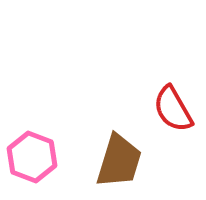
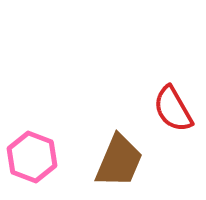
brown trapezoid: rotated 6 degrees clockwise
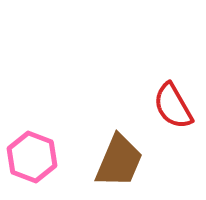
red semicircle: moved 3 px up
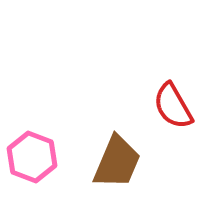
brown trapezoid: moved 2 px left, 1 px down
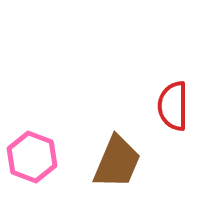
red semicircle: rotated 30 degrees clockwise
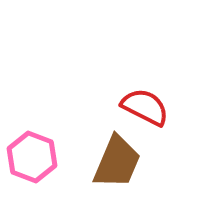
red semicircle: moved 28 px left, 1 px down; rotated 117 degrees clockwise
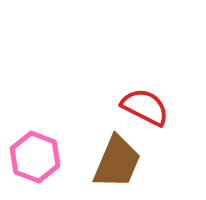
pink hexagon: moved 3 px right
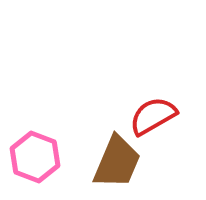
red semicircle: moved 8 px right, 9 px down; rotated 57 degrees counterclockwise
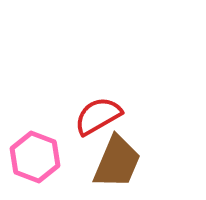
red semicircle: moved 55 px left
